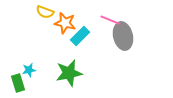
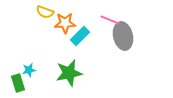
orange star: rotated 15 degrees counterclockwise
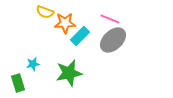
pink line: moved 1 px up
gray ellipse: moved 10 px left, 4 px down; rotated 60 degrees clockwise
cyan star: moved 4 px right, 6 px up
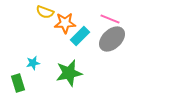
gray ellipse: moved 1 px left, 1 px up
cyan star: moved 1 px up
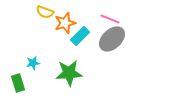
orange star: rotated 15 degrees counterclockwise
green star: rotated 8 degrees clockwise
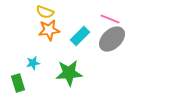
orange star: moved 16 px left, 7 px down; rotated 10 degrees clockwise
